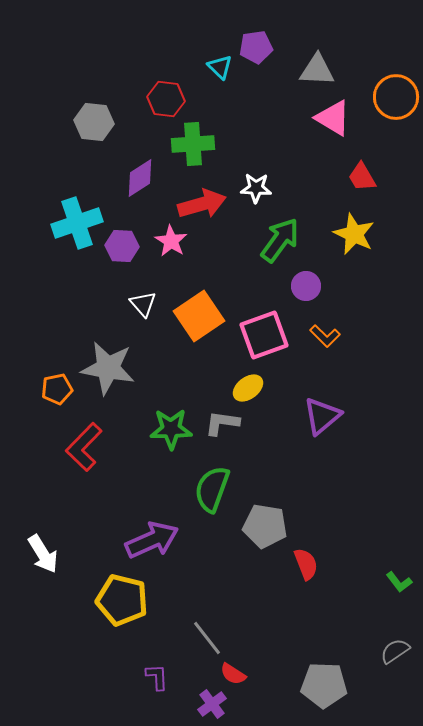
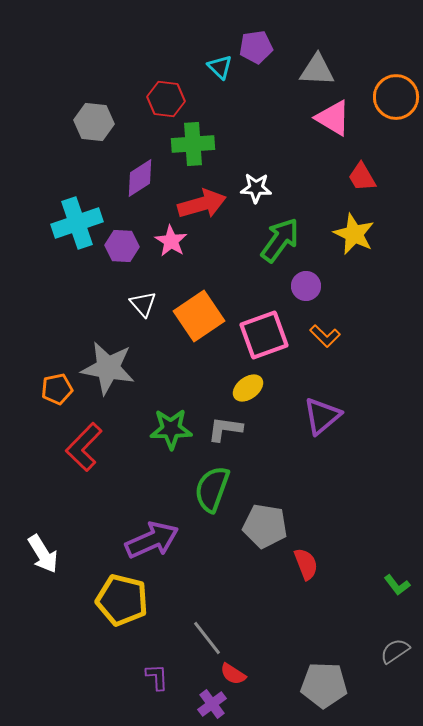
gray L-shape at (222, 423): moved 3 px right, 6 px down
green L-shape at (399, 582): moved 2 px left, 3 px down
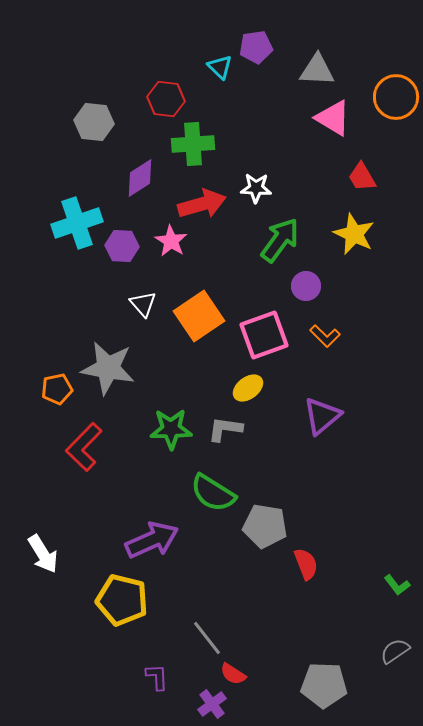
green semicircle at (212, 489): moved 1 px right, 4 px down; rotated 78 degrees counterclockwise
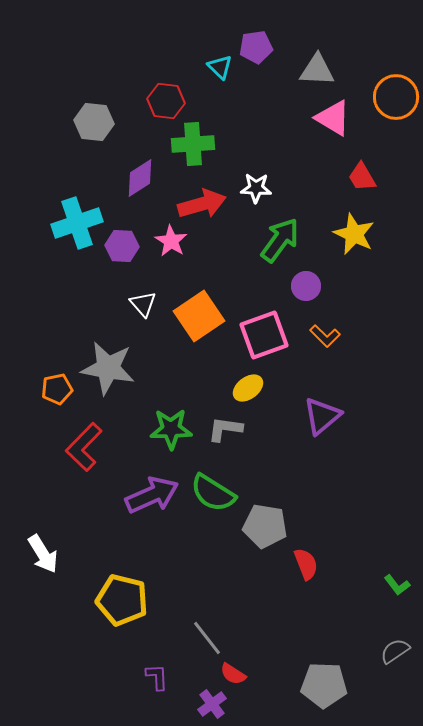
red hexagon at (166, 99): moved 2 px down
purple arrow at (152, 540): moved 45 px up
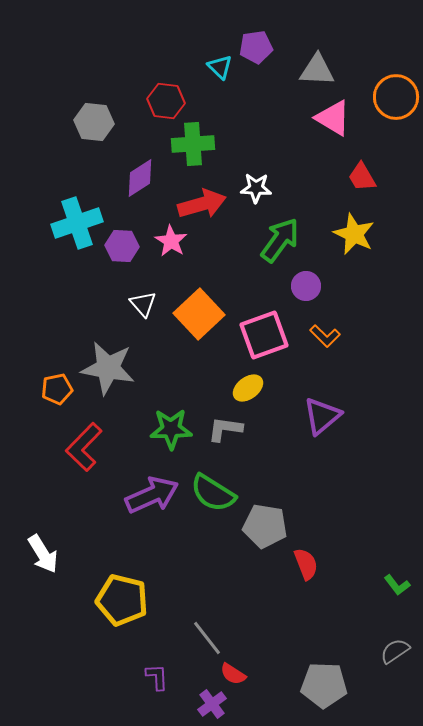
orange square at (199, 316): moved 2 px up; rotated 9 degrees counterclockwise
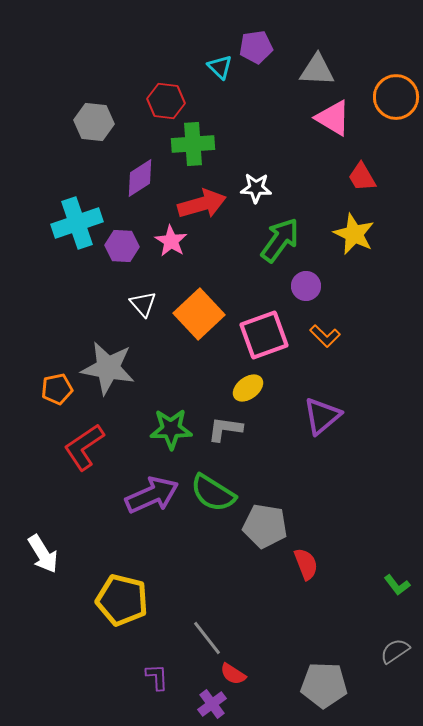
red L-shape at (84, 447): rotated 12 degrees clockwise
